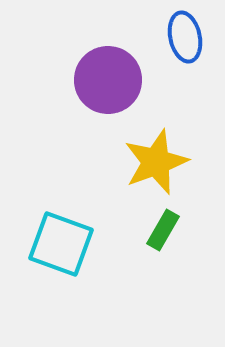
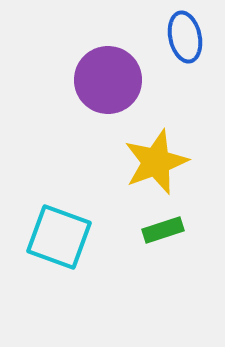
green rectangle: rotated 42 degrees clockwise
cyan square: moved 2 px left, 7 px up
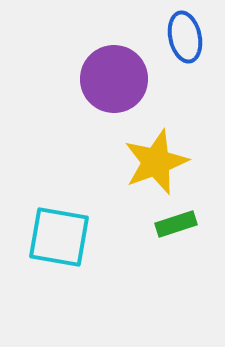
purple circle: moved 6 px right, 1 px up
green rectangle: moved 13 px right, 6 px up
cyan square: rotated 10 degrees counterclockwise
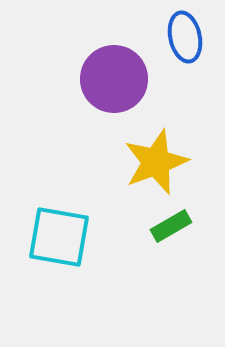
green rectangle: moved 5 px left, 2 px down; rotated 12 degrees counterclockwise
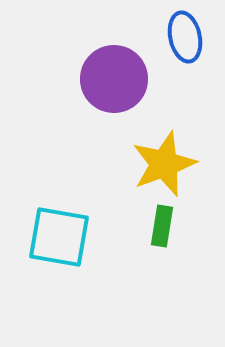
yellow star: moved 8 px right, 2 px down
green rectangle: moved 9 px left; rotated 51 degrees counterclockwise
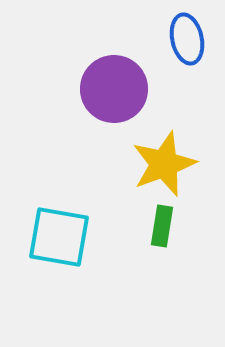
blue ellipse: moved 2 px right, 2 px down
purple circle: moved 10 px down
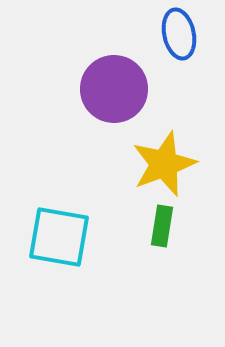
blue ellipse: moved 8 px left, 5 px up
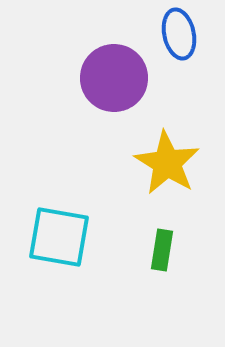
purple circle: moved 11 px up
yellow star: moved 3 px right, 1 px up; rotated 20 degrees counterclockwise
green rectangle: moved 24 px down
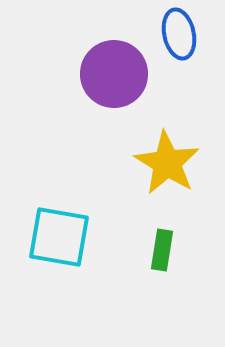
purple circle: moved 4 px up
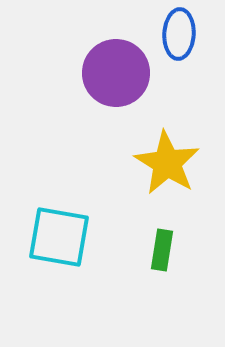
blue ellipse: rotated 15 degrees clockwise
purple circle: moved 2 px right, 1 px up
